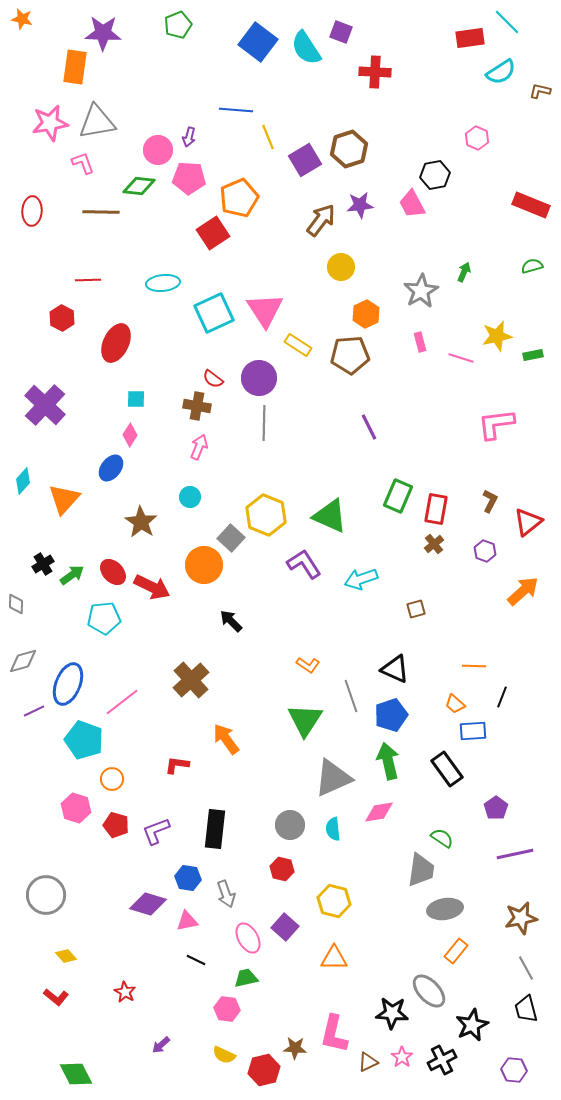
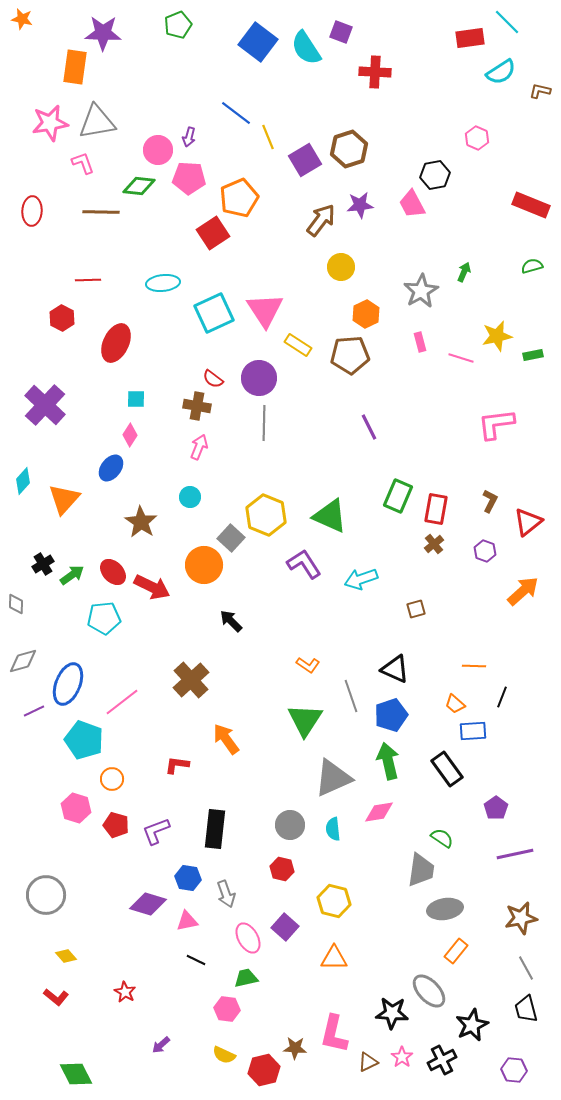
blue line at (236, 110): moved 3 px down; rotated 32 degrees clockwise
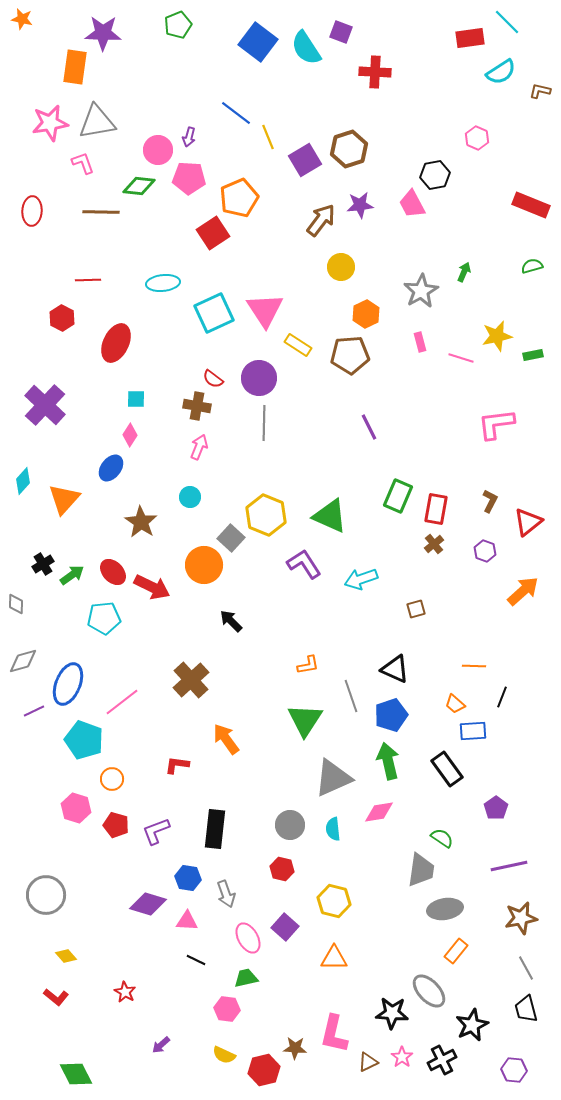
orange L-shape at (308, 665): rotated 45 degrees counterclockwise
purple line at (515, 854): moved 6 px left, 12 px down
pink triangle at (187, 921): rotated 15 degrees clockwise
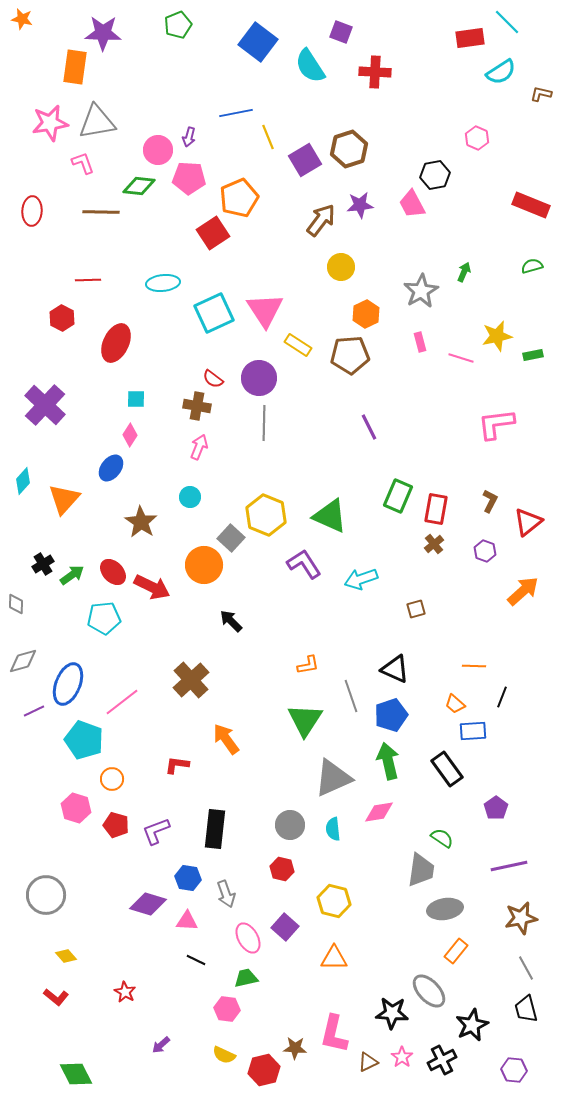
cyan semicircle at (306, 48): moved 4 px right, 18 px down
brown L-shape at (540, 91): moved 1 px right, 3 px down
blue line at (236, 113): rotated 48 degrees counterclockwise
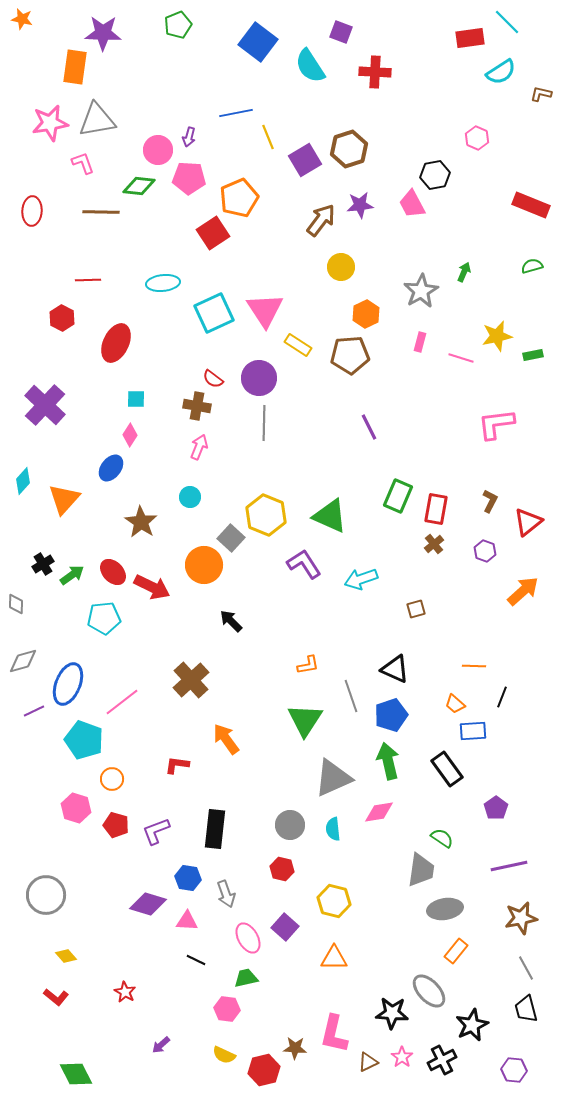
gray triangle at (97, 122): moved 2 px up
pink rectangle at (420, 342): rotated 30 degrees clockwise
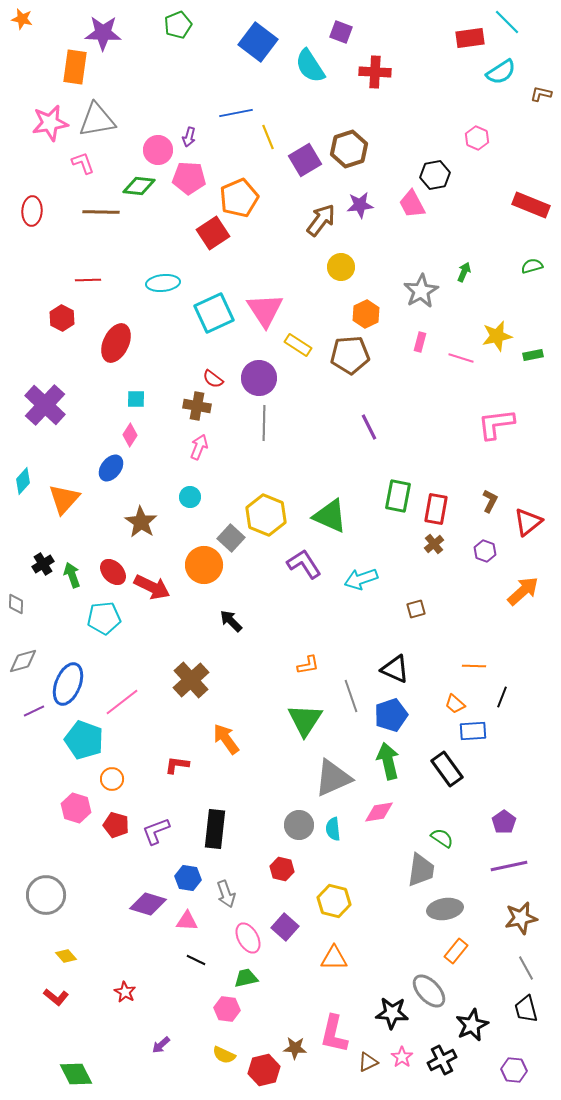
green rectangle at (398, 496): rotated 12 degrees counterclockwise
green arrow at (72, 575): rotated 75 degrees counterclockwise
purple pentagon at (496, 808): moved 8 px right, 14 px down
gray circle at (290, 825): moved 9 px right
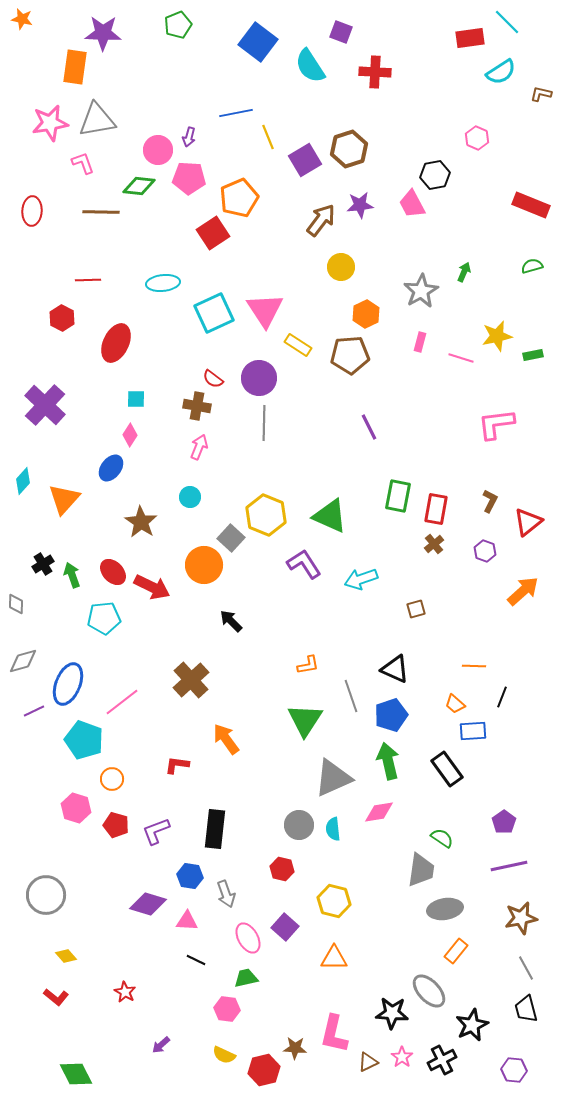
blue hexagon at (188, 878): moved 2 px right, 2 px up
